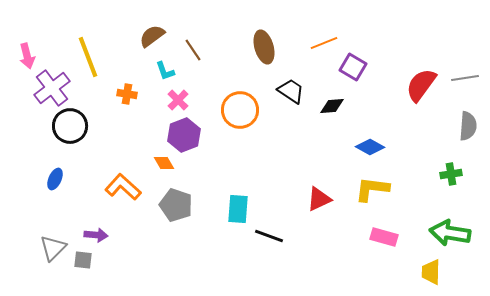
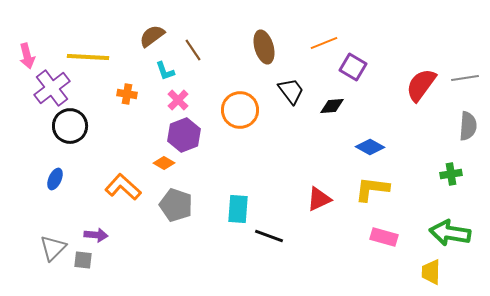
yellow line: rotated 66 degrees counterclockwise
black trapezoid: rotated 20 degrees clockwise
orange diamond: rotated 30 degrees counterclockwise
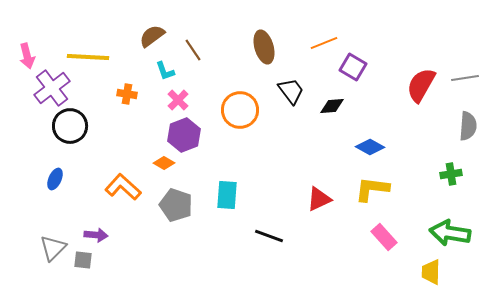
red semicircle: rotated 6 degrees counterclockwise
cyan rectangle: moved 11 px left, 14 px up
pink rectangle: rotated 32 degrees clockwise
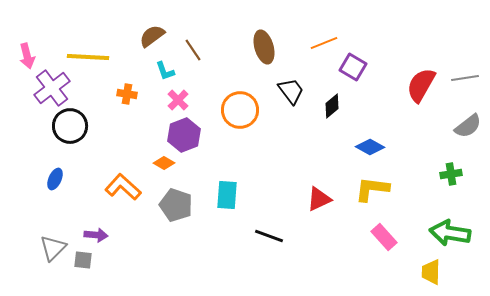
black diamond: rotated 35 degrees counterclockwise
gray semicircle: rotated 48 degrees clockwise
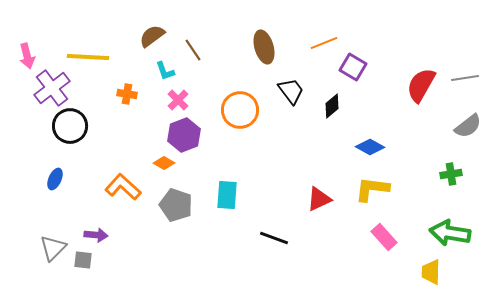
black line: moved 5 px right, 2 px down
